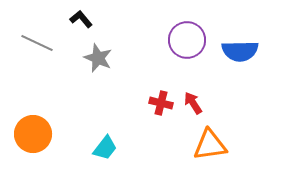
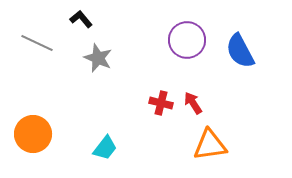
blue semicircle: rotated 63 degrees clockwise
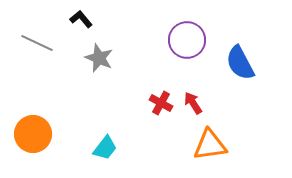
blue semicircle: moved 12 px down
gray star: moved 1 px right
red cross: rotated 15 degrees clockwise
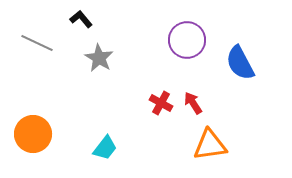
gray star: rotated 8 degrees clockwise
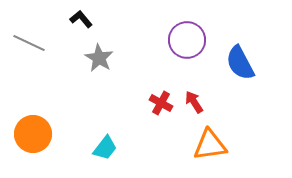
gray line: moved 8 px left
red arrow: moved 1 px right, 1 px up
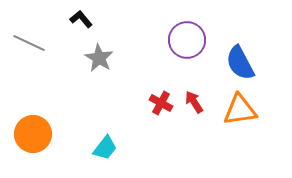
orange triangle: moved 30 px right, 35 px up
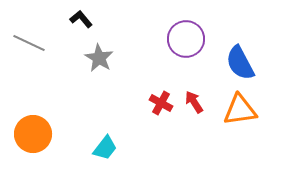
purple circle: moved 1 px left, 1 px up
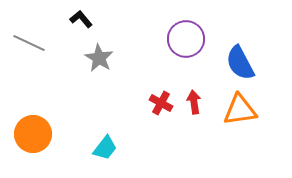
red arrow: rotated 25 degrees clockwise
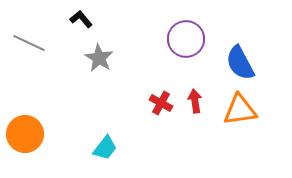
red arrow: moved 1 px right, 1 px up
orange circle: moved 8 px left
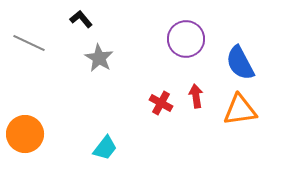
red arrow: moved 1 px right, 5 px up
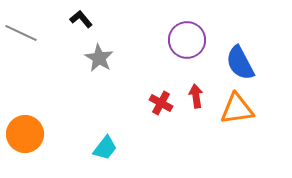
purple circle: moved 1 px right, 1 px down
gray line: moved 8 px left, 10 px up
orange triangle: moved 3 px left, 1 px up
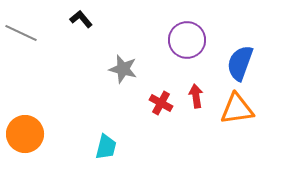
gray star: moved 24 px right, 11 px down; rotated 16 degrees counterclockwise
blue semicircle: rotated 48 degrees clockwise
cyan trapezoid: moved 1 px right, 1 px up; rotated 24 degrees counterclockwise
